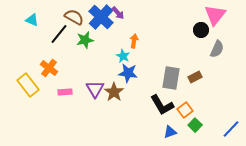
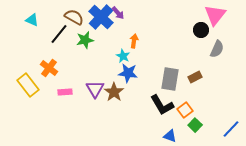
gray rectangle: moved 1 px left, 1 px down
blue triangle: moved 4 px down; rotated 40 degrees clockwise
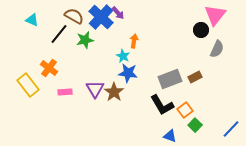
brown semicircle: moved 1 px up
gray rectangle: rotated 60 degrees clockwise
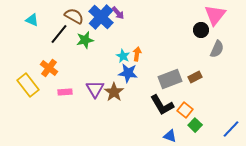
orange arrow: moved 3 px right, 13 px down
orange square: rotated 14 degrees counterclockwise
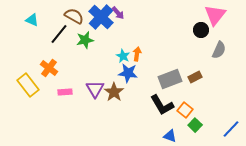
gray semicircle: moved 2 px right, 1 px down
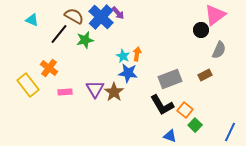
pink triangle: rotated 15 degrees clockwise
brown rectangle: moved 10 px right, 2 px up
blue line: moved 1 px left, 3 px down; rotated 18 degrees counterclockwise
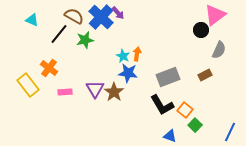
gray rectangle: moved 2 px left, 2 px up
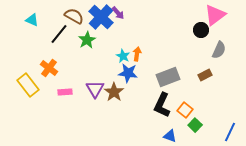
green star: moved 2 px right; rotated 18 degrees counterclockwise
black L-shape: rotated 55 degrees clockwise
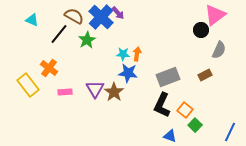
cyan star: moved 2 px up; rotated 24 degrees counterclockwise
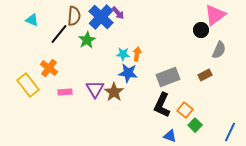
brown semicircle: rotated 66 degrees clockwise
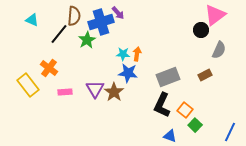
blue cross: moved 5 px down; rotated 30 degrees clockwise
